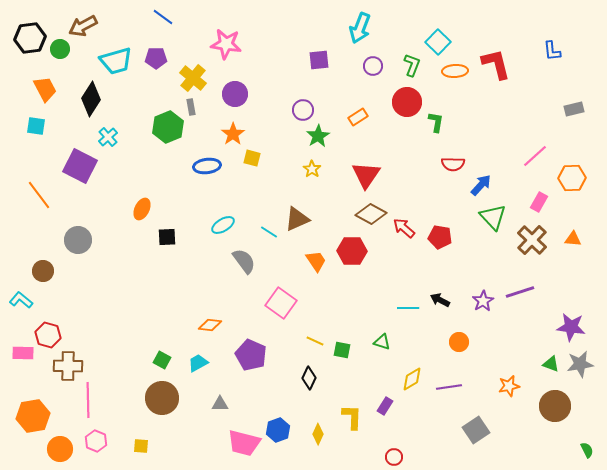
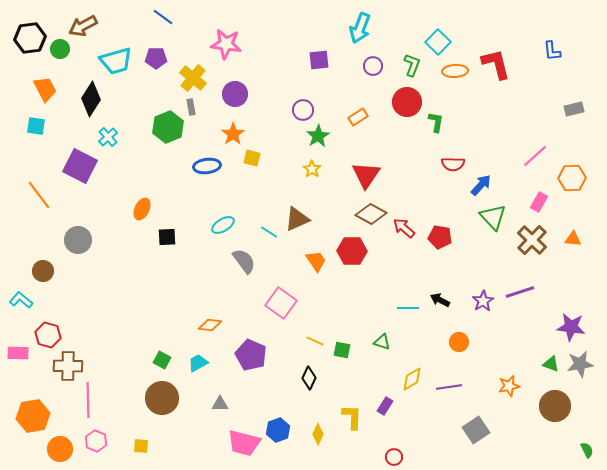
pink rectangle at (23, 353): moved 5 px left
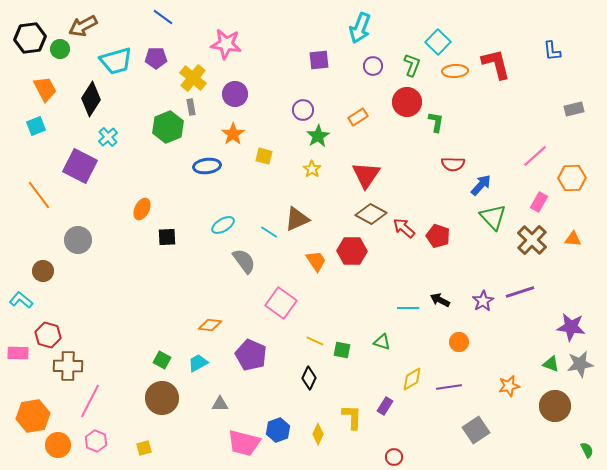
cyan square at (36, 126): rotated 30 degrees counterclockwise
yellow square at (252, 158): moved 12 px right, 2 px up
red pentagon at (440, 237): moved 2 px left, 1 px up; rotated 10 degrees clockwise
pink line at (88, 400): moved 2 px right, 1 px down; rotated 28 degrees clockwise
yellow square at (141, 446): moved 3 px right, 2 px down; rotated 21 degrees counterclockwise
orange circle at (60, 449): moved 2 px left, 4 px up
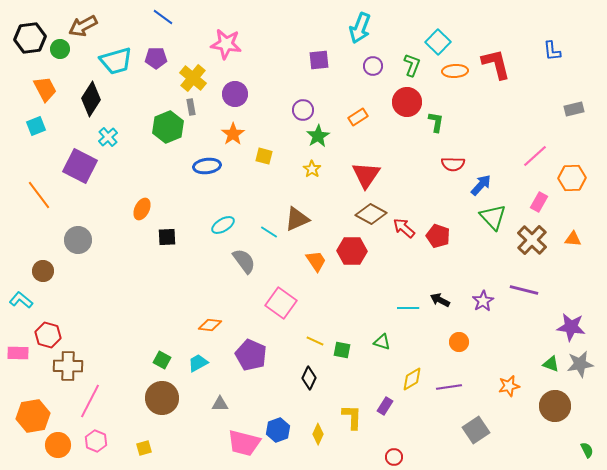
purple line at (520, 292): moved 4 px right, 2 px up; rotated 32 degrees clockwise
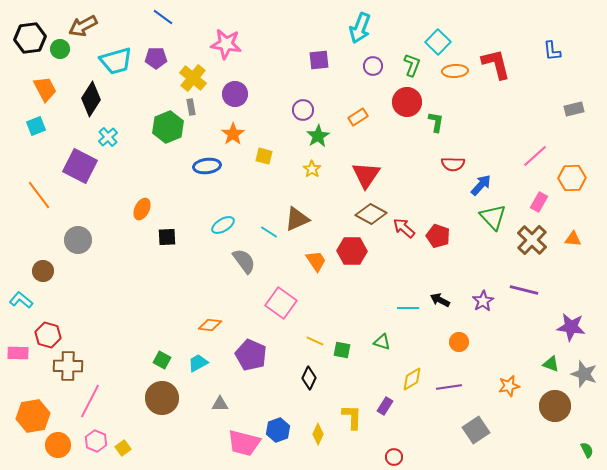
gray star at (580, 364): moved 4 px right, 10 px down; rotated 28 degrees clockwise
yellow square at (144, 448): moved 21 px left; rotated 21 degrees counterclockwise
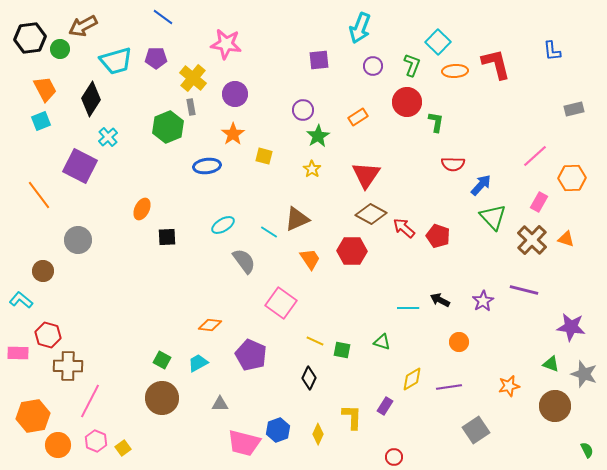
cyan square at (36, 126): moved 5 px right, 5 px up
orange triangle at (573, 239): moved 7 px left; rotated 12 degrees clockwise
orange trapezoid at (316, 261): moved 6 px left, 2 px up
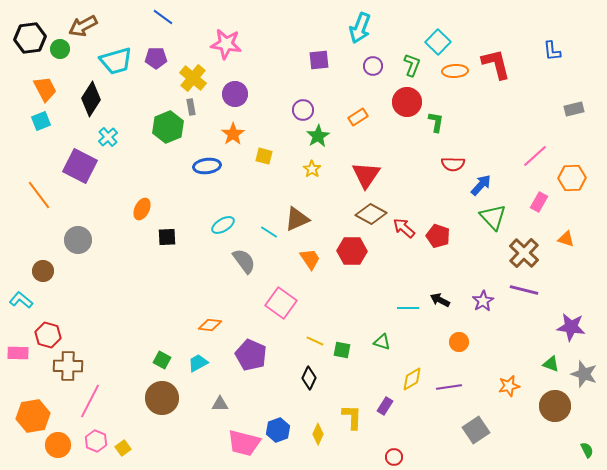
brown cross at (532, 240): moved 8 px left, 13 px down
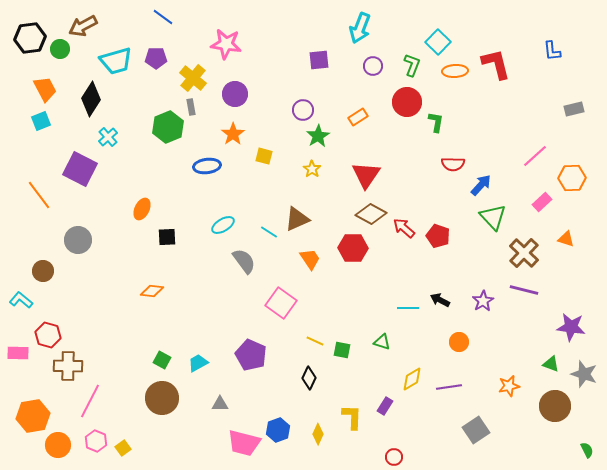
purple square at (80, 166): moved 3 px down
pink rectangle at (539, 202): moved 3 px right; rotated 18 degrees clockwise
red hexagon at (352, 251): moved 1 px right, 3 px up
orange diamond at (210, 325): moved 58 px left, 34 px up
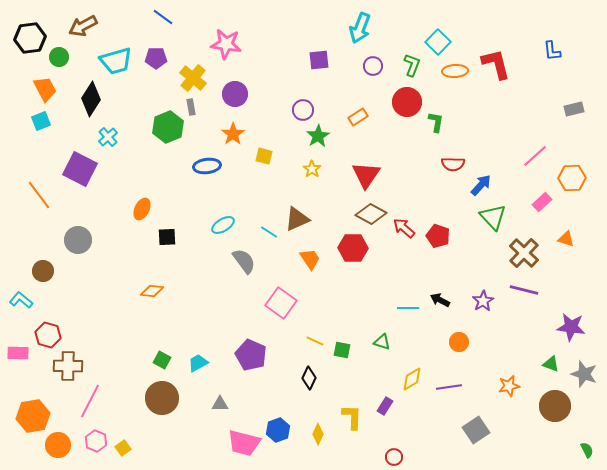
green circle at (60, 49): moved 1 px left, 8 px down
